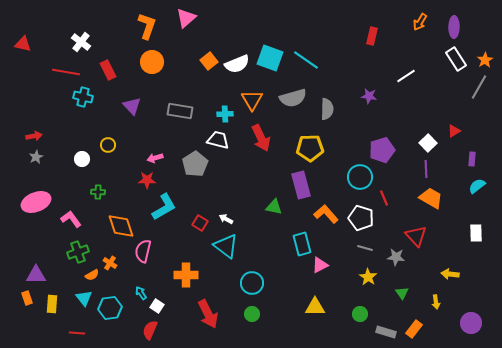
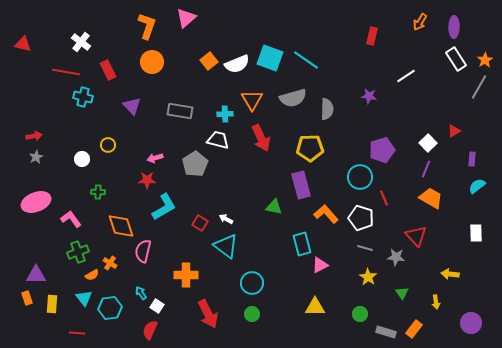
purple line at (426, 169): rotated 24 degrees clockwise
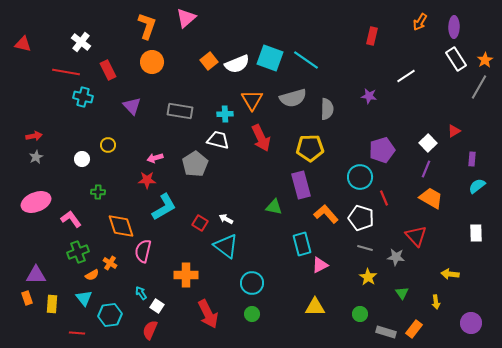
cyan hexagon at (110, 308): moved 7 px down
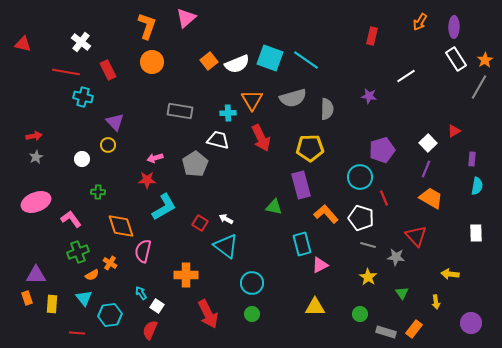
purple triangle at (132, 106): moved 17 px left, 16 px down
cyan cross at (225, 114): moved 3 px right, 1 px up
cyan semicircle at (477, 186): rotated 138 degrees clockwise
gray line at (365, 248): moved 3 px right, 3 px up
